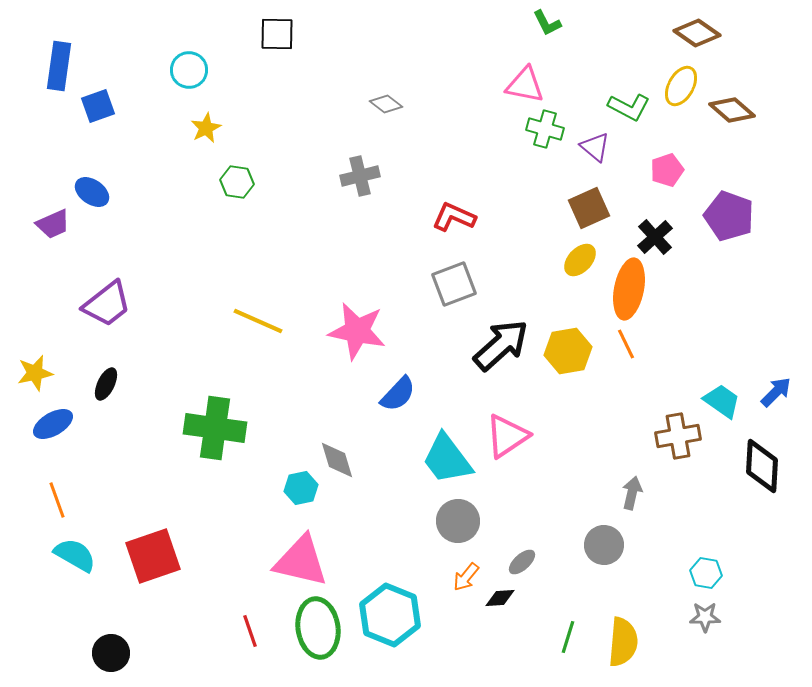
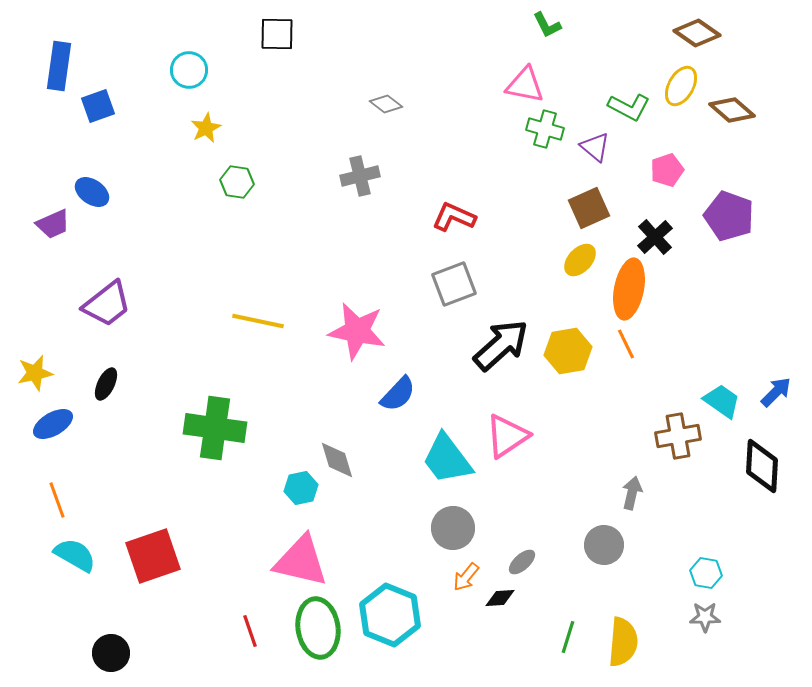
green L-shape at (547, 23): moved 2 px down
yellow line at (258, 321): rotated 12 degrees counterclockwise
gray circle at (458, 521): moved 5 px left, 7 px down
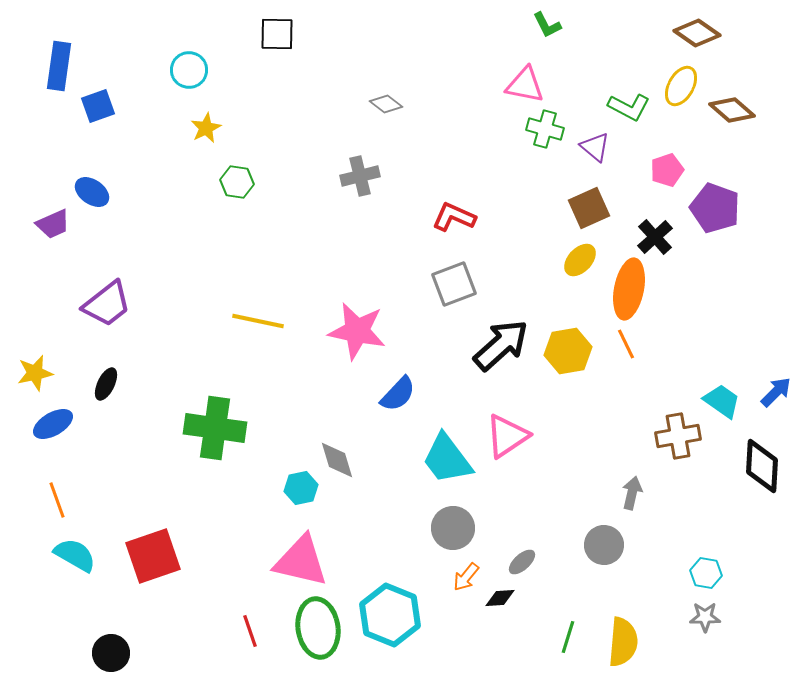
purple pentagon at (729, 216): moved 14 px left, 8 px up
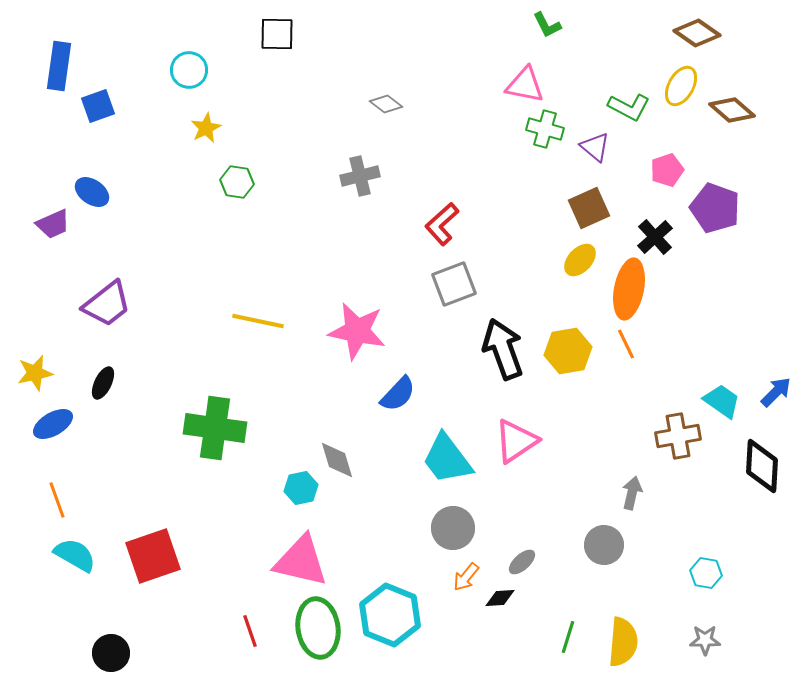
red L-shape at (454, 217): moved 12 px left, 7 px down; rotated 66 degrees counterclockwise
black arrow at (501, 345): moved 2 px right, 4 px down; rotated 68 degrees counterclockwise
black ellipse at (106, 384): moved 3 px left, 1 px up
pink triangle at (507, 436): moved 9 px right, 5 px down
gray star at (705, 617): moved 23 px down
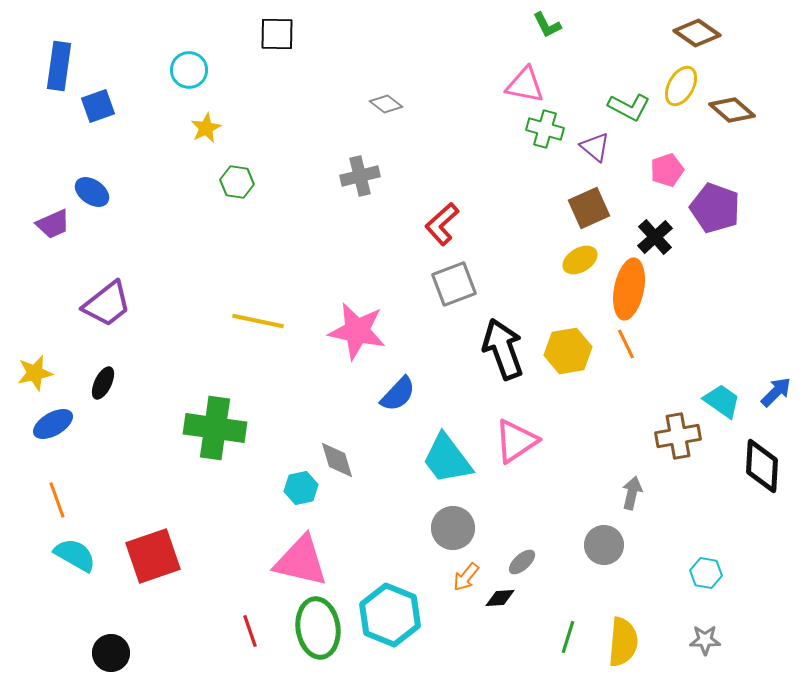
yellow ellipse at (580, 260): rotated 16 degrees clockwise
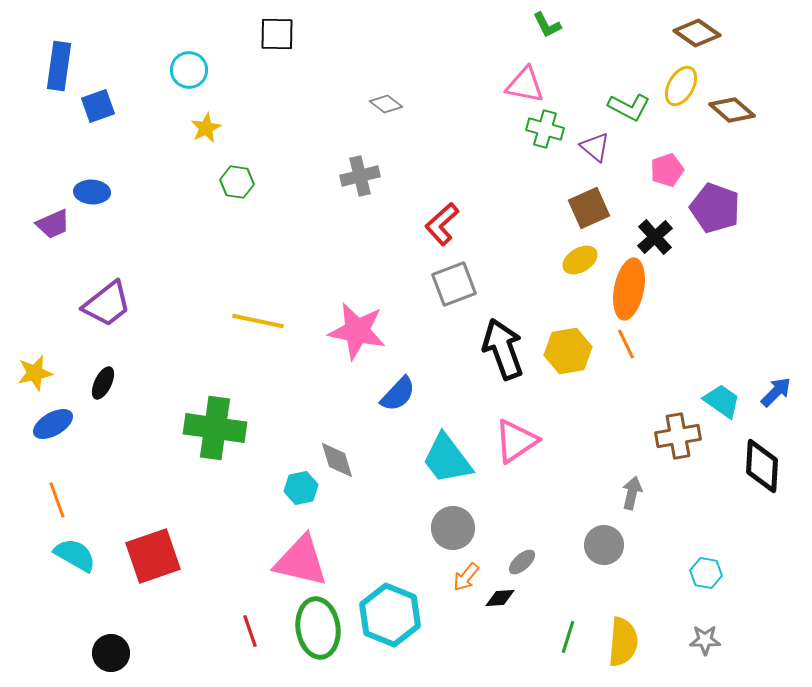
blue ellipse at (92, 192): rotated 32 degrees counterclockwise
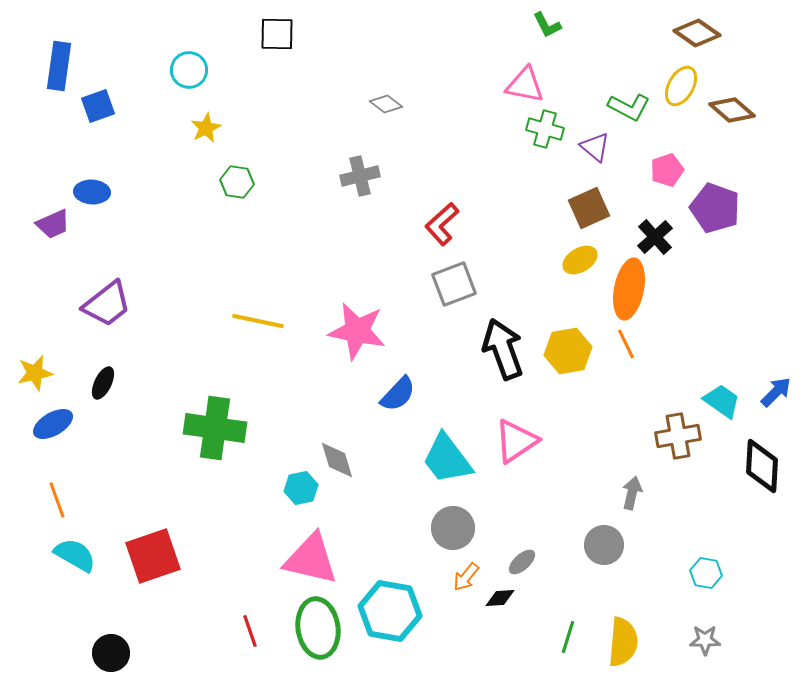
pink triangle at (301, 561): moved 10 px right, 2 px up
cyan hexagon at (390, 615): moved 4 px up; rotated 12 degrees counterclockwise
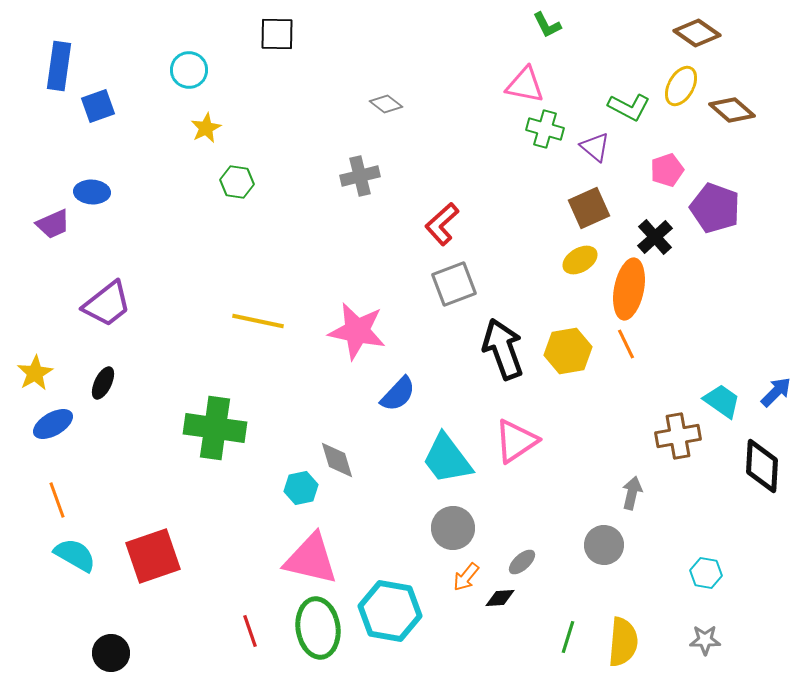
yellow star at (35, 373): rotated 18 degrees counterclockwise
